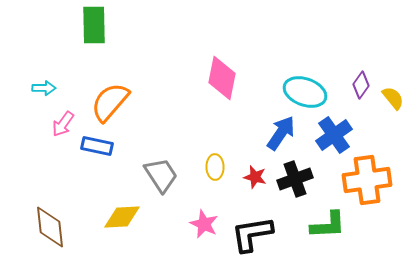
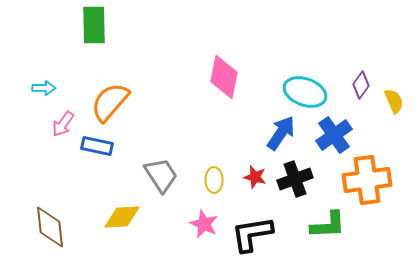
pink diamond: moved 2 px right, 1 px up
yellow semicircle: moved 1 px right, 3 px down; rotated 15 degrees clockwise
yellow ellipse: moved 1 px left, 13 px down
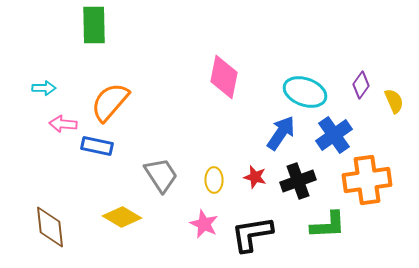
pink arrow: rotated 60 degrees clockwise
black cross: moved 3 px right, 2 px down
yellow diamond: rotated 33 degrees clockwise
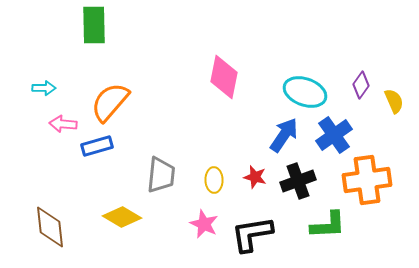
blue arrow: moved 3 px right, 2 px down
blue rectangle: rotated 28 degrees counterclockwise
gray trapezoid: rotated 39 degrees clockwise
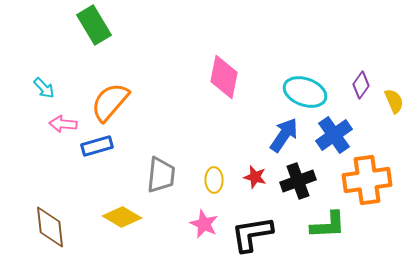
green rectangle: rotated 30 degrees counterclockwise
cyan arrow: rotated 45 degrees clockwise
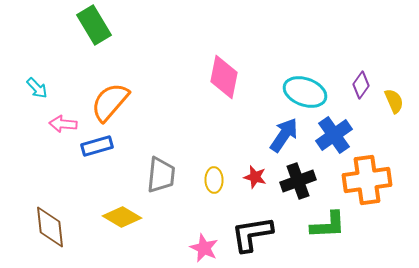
cyan arrow: moved 7 px left
pink star: moved 24 px down
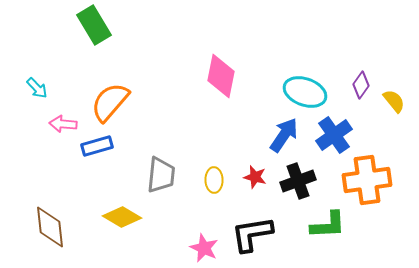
pink diamond: moved 3 px left, 1 px up
yellow semicircle: rotated 15 degrees counterclockwise
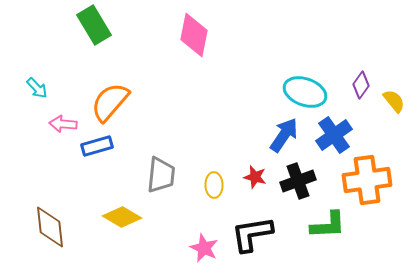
pink diamond: moved 27 px left, 41 px up
yellow ellipse: moved 5 px down
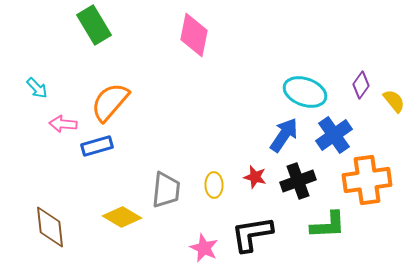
gray trapezoid: moved 5 px right, 15 px down
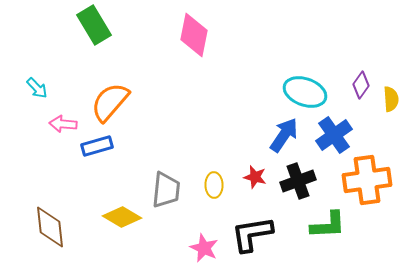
yellow semicircle: moved 3 px left, 2 px up; rotated 35 degrees clockwise
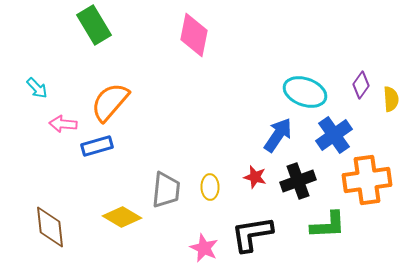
blue arrow: moved 6 px left
yellow ellipse: moved 4 px left, 2 px down
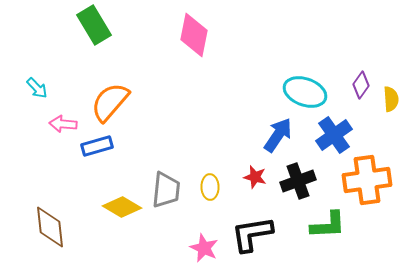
yellow diamond: moved 10 px up
